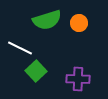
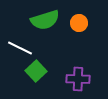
green semicircle: moved 2 px left
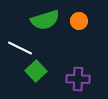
orange circle: moved 2 px up
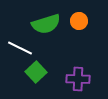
green semicircle: moved 1 px right, 4 px down
green square: moved 1 px down
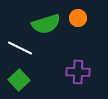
orange circle: moved 1 px left, 3 px up
green square: moved 17 px left, 8 px down
purple cross: moved 7 px up
